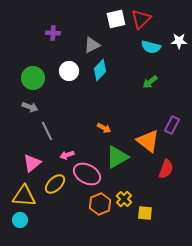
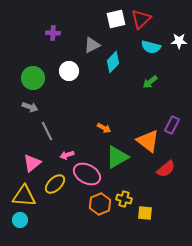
cyan diamond: moved 13 px right, 8 px up
red semicircle: rotated 30 degrees clockwise
yellow cross: rotated 28 degrees counterclockwise
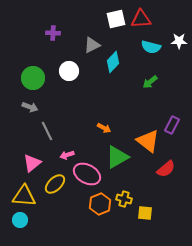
red triangle: rotated 40 degrees clockwise
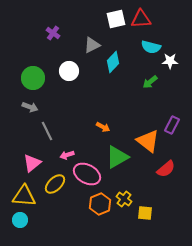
purple cross: rotated 32 degrees clockwise
white star: moved 9 px left, 20 px down
orange arrow: moved 1 px left, 1 px up
yellow cross: rotated 21 degrees clockwise
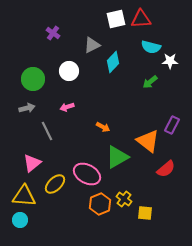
green circle: moved 1 px down
gray arrow: moved 3 px left, 1 px down; rotated 35 degrees counterclockwise
pink arrow: moved 48 px up
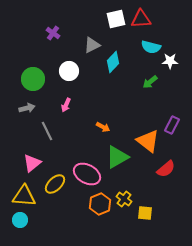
pink arrow: moved 1 px left, 2 px up; rotated 48 degrees counterclockwise
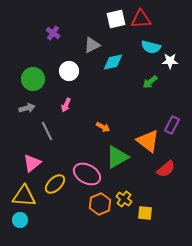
cyan diamond: rotated 35 degrees clockwise
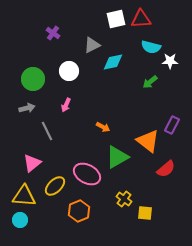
yellow ellipse: moved 2 px down
orange hexagon: moved 21 px left, 7 px down
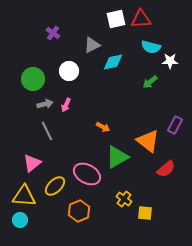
gray arrow: moved 18 px right, 4 px up
purple rectangle: moved 3 px right
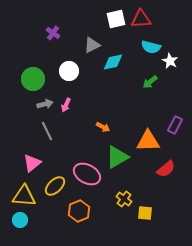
white star: rotated 28 degrees clockwise
orange triangle: rotated 40 degrees counterclockwise
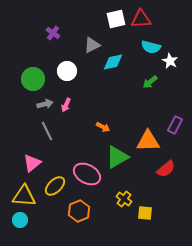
white circle: moved 2 px left
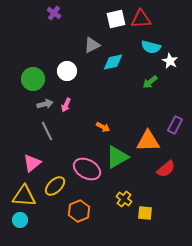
purple cross: moved 1 px right, 20 px up
pink ellipse: moved 5 px up
